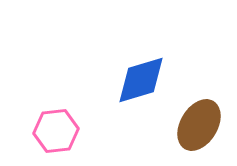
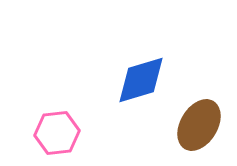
pink hexagon: moved 1 px right, 2 px down
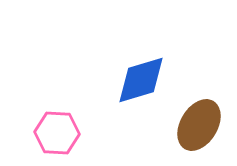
pink hexagon: rotated 9 degrees clockwise
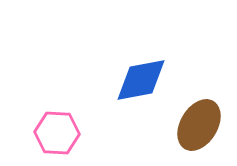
blue diamond: rotated 6 degrees clockwise
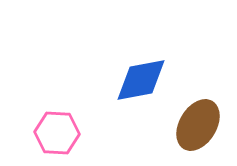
brown ellipse: moved 1 px left
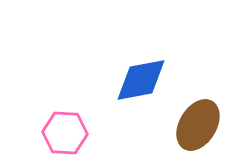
pink hexagon: moved 8 px right
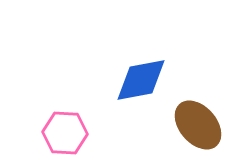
brown ellipse: rotated 72 degrees counterclockwise
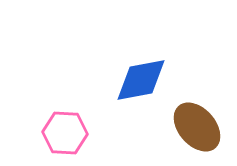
brown ellipse: moved 1 px left, 2 px down
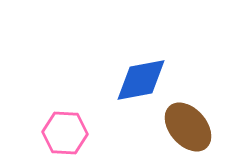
brown ellipse: moved 9 px left
